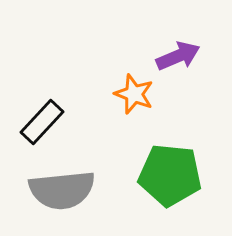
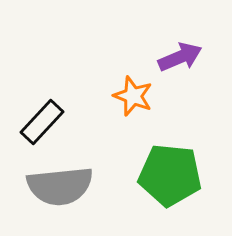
purple arrow: moved 2 px right, 1 px down
orange star: moved 1 px left, 2 px down
gray semicircle: moved 2 px left, 4 px up
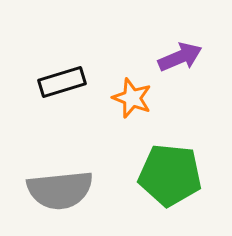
orange star: moved 1 px left, 2 px down
black rectangle: moved 20 px right, 40 px up; rotated 30 degrees clockwise
gray semicircle: moved 4 px down
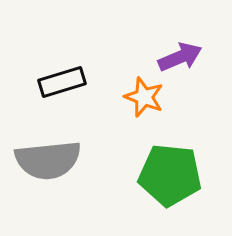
orange star: moved 12 px right, 1 px up
gray semicircle: moved 12 px left, 30 px up
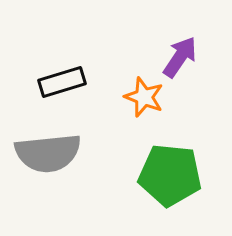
purple arrow: rotated 33 degrees counterclockwise
gray semicircle: moved 7 px up
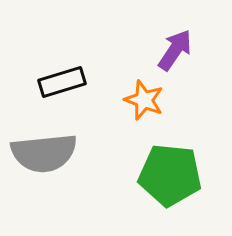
purple arrow: moved 5 px left, 7 px up
orange star: moved 3 px down
gray semicircle: moved 4 px left
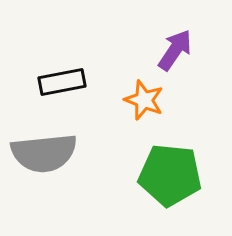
black rectangle: rotated 6 degrees clockwise
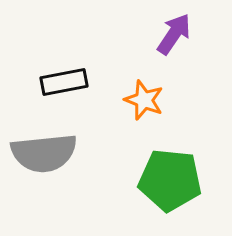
purple arrow: moved 1 px left, 16 px up
black rectangle: moved 2 px right
green pentagon: moved 5 px down
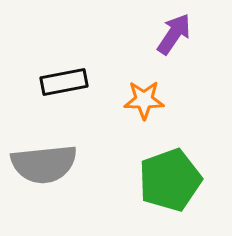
orange star: rotated 21 degrees counterclockwise
gray semicircle: moved 11 px down
green pentagon: rotated 26 degrees counterclockwise
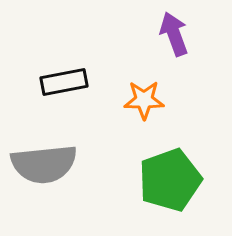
purple arrow: rotated 54 degrees counterclockwise
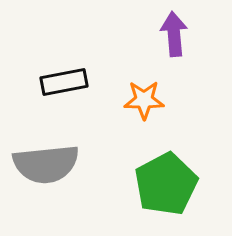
purple arrow: rotated 15 degrees clockwise
gray semicircle: moved 2 px right
green pentagon: moved 4 px left, 4 px down; rotated 8 degrees counterclockwise
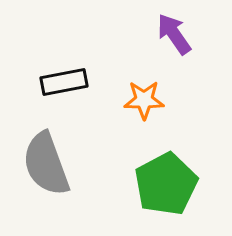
purple arrow: rotated 30 degrees counterclockwise
gray semicircle: rotated 76 degrees clockwise
